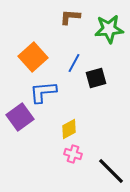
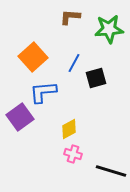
black line: rotated 28 degrees counterclockwise
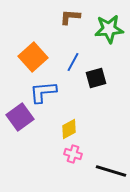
blue line: moved 1 px left, 1 px up
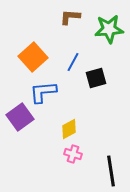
black line: rotated 64 degrees clockwise
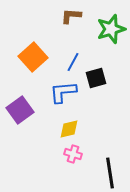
brown L-shape: moved 1 px right, 1 px up
green star: moved 2 px right; rotated 12 degrees counterclockwise
blue L-shape: moved 20 px right
purple square: moved 7 px up
yellow diamond: rotated 15 degrees clockwise
black line: moved 1 px left, 2 px down
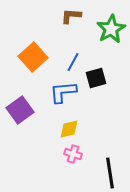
green star: rotated 12 degrees counterclockwise
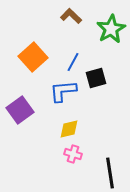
brown L-shape: rotated 40 degrees clockwise
blue L-shape: moved 1 px up
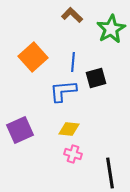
brown L-shape: moved 1 px right, 1 px up
blue line: rotated 24 degrees counterclockwise
purple square: moved 20 px down; rotated 12 degrees clockwise
yellow diamond: rotated 20 degrees clockwise
